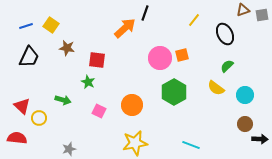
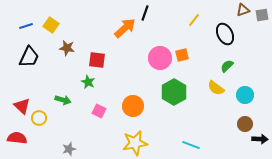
orange circle: moved 1 px right, 1 px down
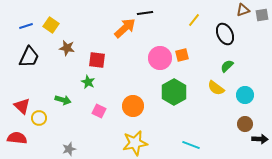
black line: rotated 63 degrees clockwise
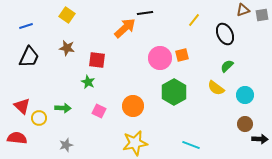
yellow square: moved 16 px right, 10 px up
green arrow: moved 8 px down; rotated 14 degrees counterclockwise
gray star: moved 3 px left, 4 px up
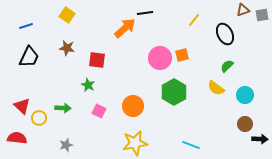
green star: moved 3 px down
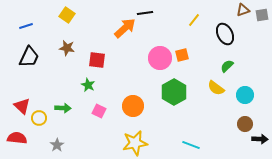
gray star: moved 9 px left; rotated 16 degrees counterclockwise
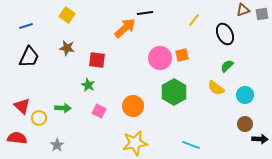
gray square: moved 1 px up
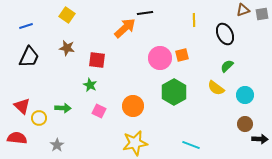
yellow line: rotated 40 degrees counterclockwise
green star: moved 2 px right
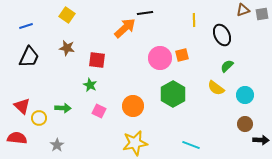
black ellipse: moved 3 px left, 1 px down
green hexagon: moved 1 px left, 2 px down
black arrow: moved 1 px right, 1 px down
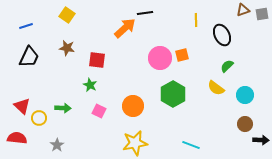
yellow line: moved 2 px right
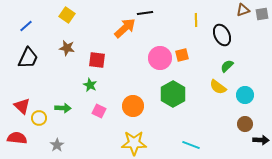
blue line: rotated 24 degrees counterclockwise
black trapezoid: moved 1 px left, 1 px down
yellow semicircle: moved 2 px right, 1 px up
yellow star: moved 1 px left; rotated 10 degrees clockwise
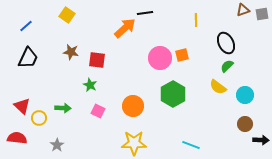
black ellipse: moved 4 px right, 8 px down
brown star: moved 4 px right, 4 px down
pink square: moved 1 px left
